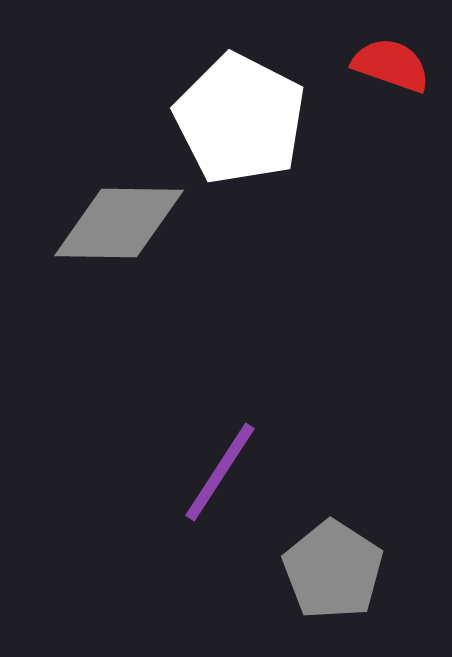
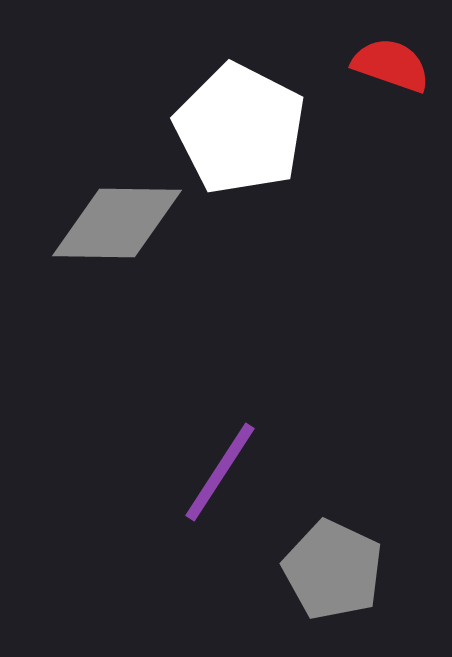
white pentagon: moved 10 px down
gray diamond: moved 2 px left
gray pentagon: rotated 8 degrees counterclockwise
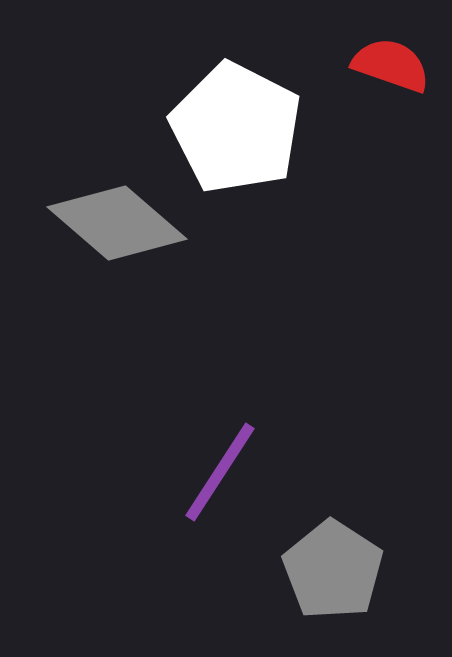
white pentagon: moved 4 px left, 1 px up
gray diamond: rotated 40 degrees clockwise
gray pentagon: rotated 8 degrees clockwise
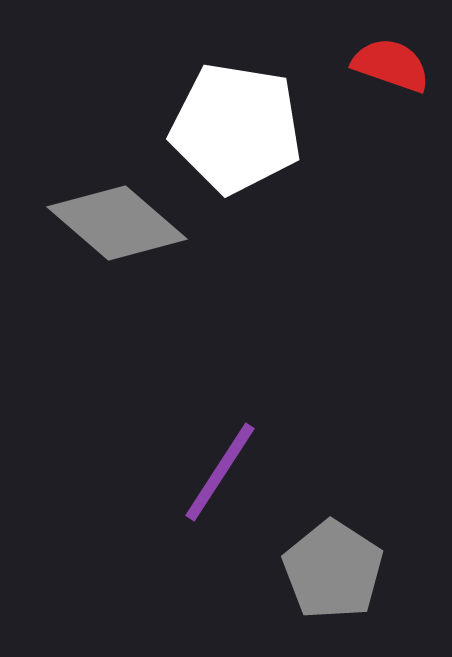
white pentagon: rotated 18 degrees counterclockwise
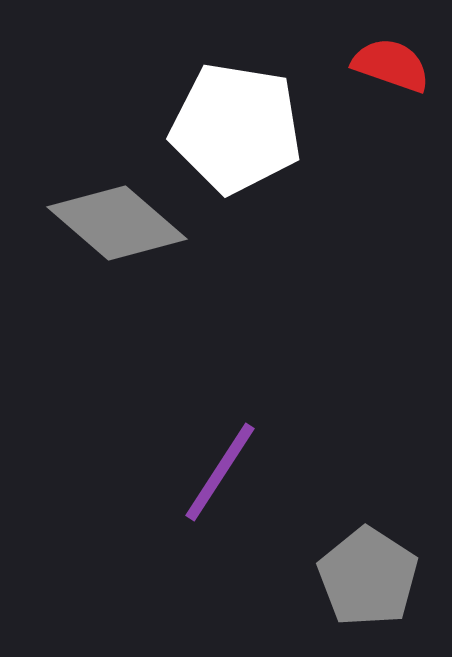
gray pentagon: moved 35 px right, 7 px down
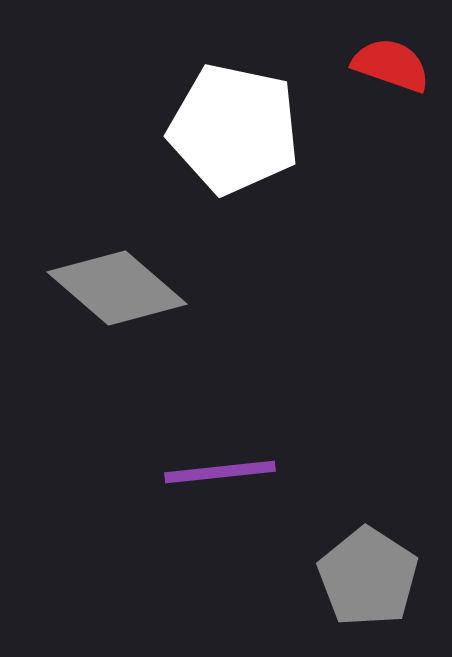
white pentagon: moved 2 px left, 1 px down; rotated 3 degrees clockwise
gray diamond: moved 65 px down
purple line: rotated 51 degrees clockwise
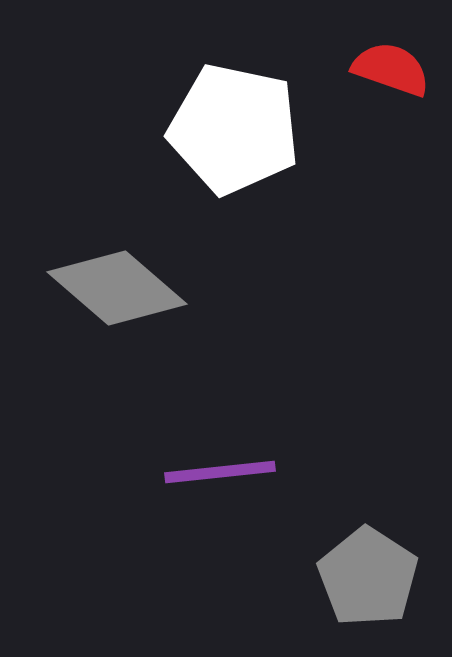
red semicircle: moved 4 px down
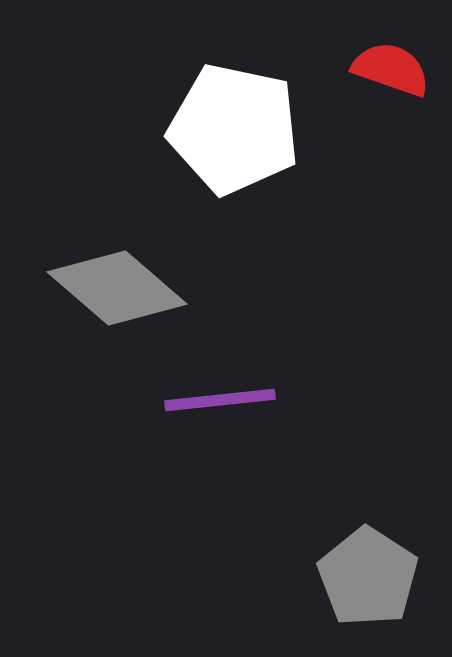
purple line: moved 72 px up
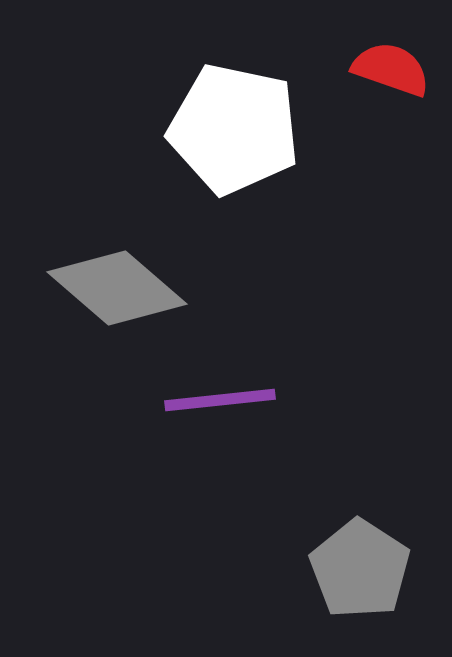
gray pentagon: moved 8 px left, 8 px up
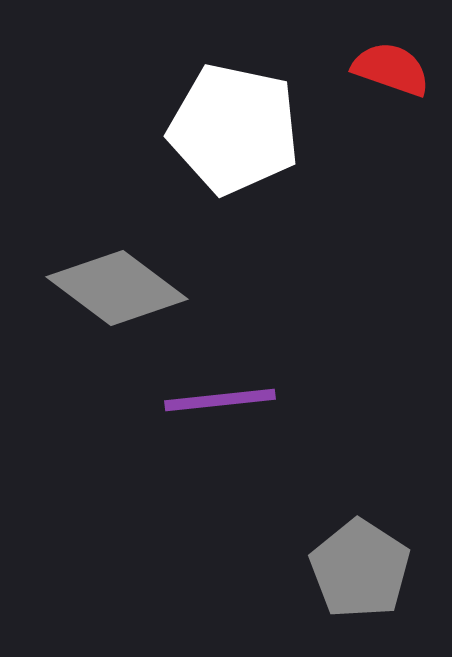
gray diamond: rotated 4 degrees counterclockwise
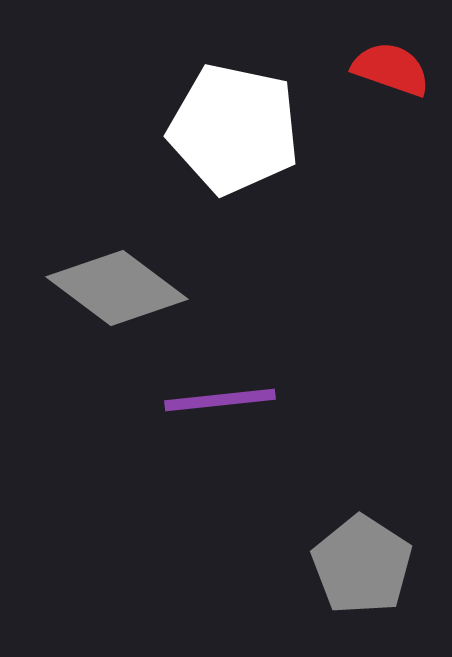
gray pentagon: moved 2 px right, 4 px up
